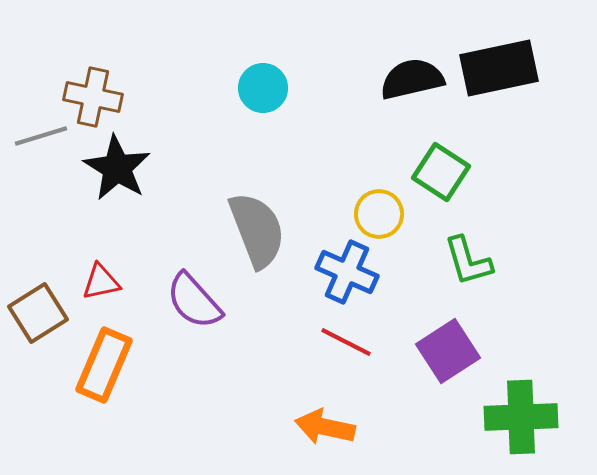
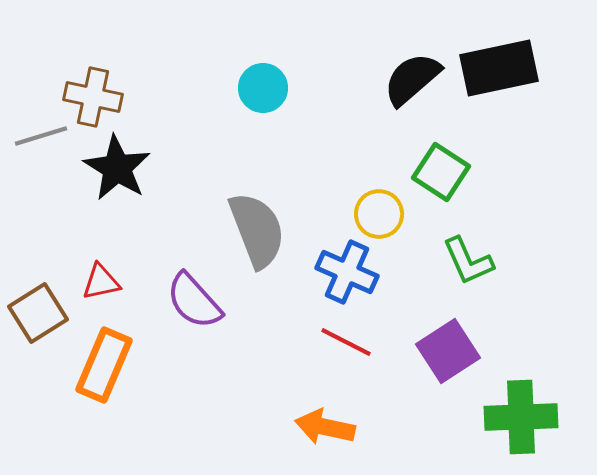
black semicircle: rotated 28 degrees counterclockwise
green L-shape: rotated 8 degrees counterclockwise
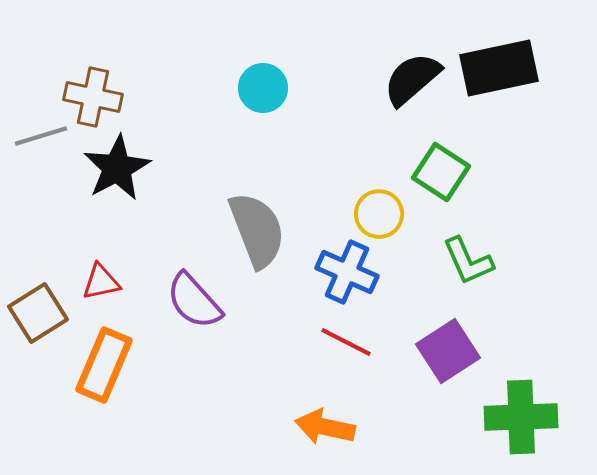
black star: rotated 12 degrees clockwise
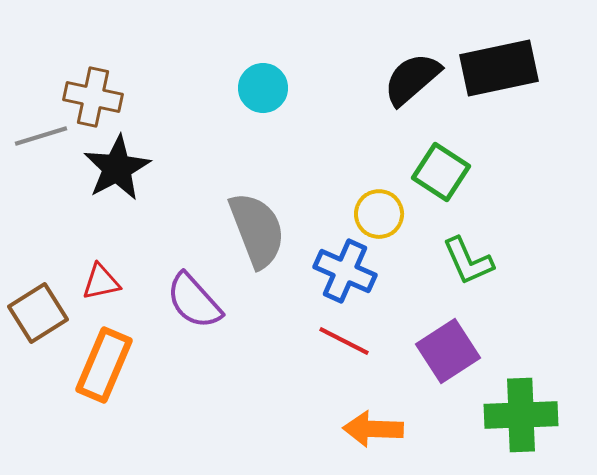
blue cross: moved 2 px left, 1 px up
red line: moved 2 px left, 1 px up
green cross: moved 2 px up
orange arrow: moved 48 px right, 2 px down; rotated 10 degrees counterclockwise
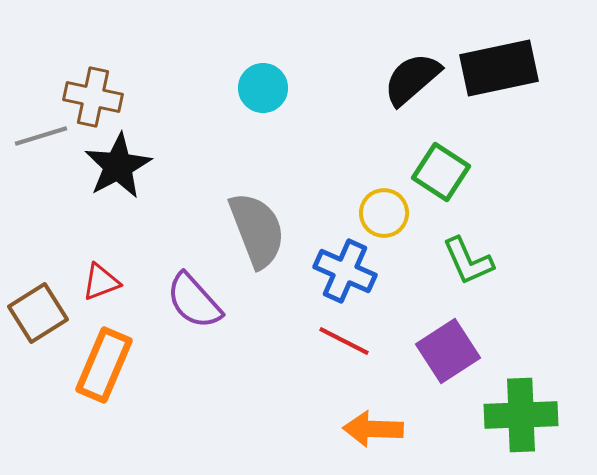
black star: moved 1 px right, 2 px up
yellow circle: moved 5 px right, 1 px up
red triangle: rotated 9 degrees counterclockwise
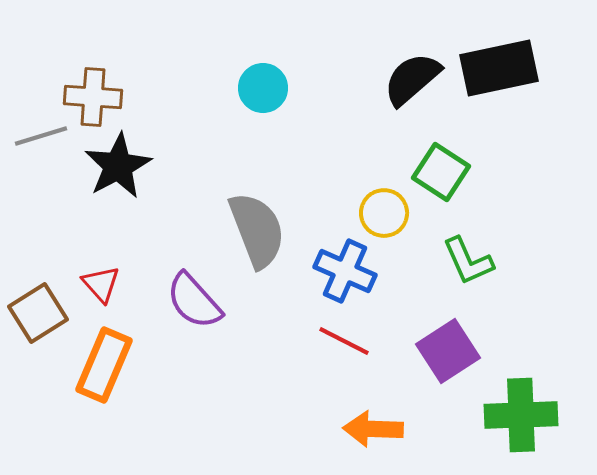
brown cross: rotated 8 degrees counterclockwise
red triangle: moved 2 px down; rotated 51 degrees counterclockwise
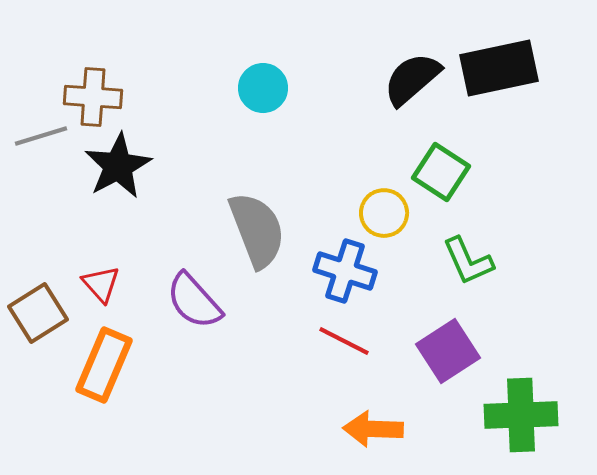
blue cross: rotated 6 degrees counterclockwise
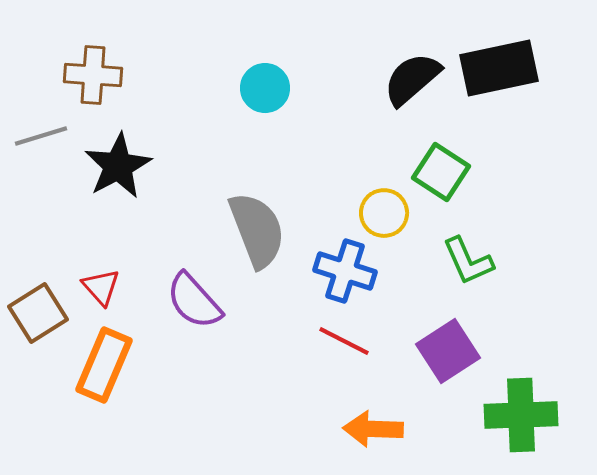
cyan circle: moved 2 px right
brown cross: moved 22 px up
red triangle: moved 3 px down
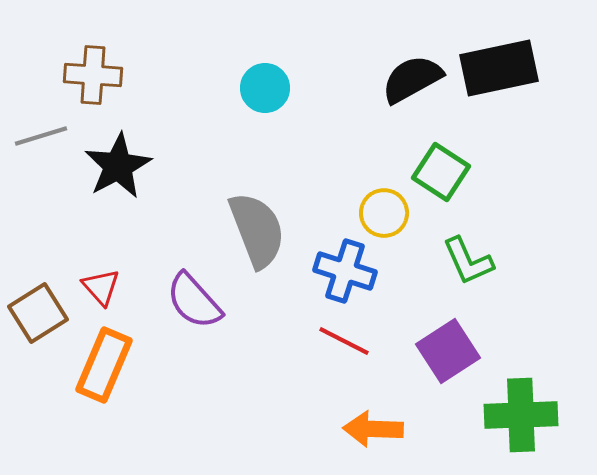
black semicircle: rotated 12 degrees clockwise
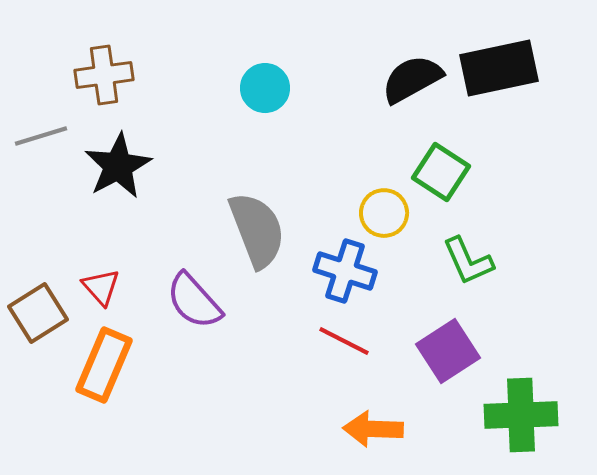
brown cross: moved 11 px right; rotated 12 degrees counterclockwise
